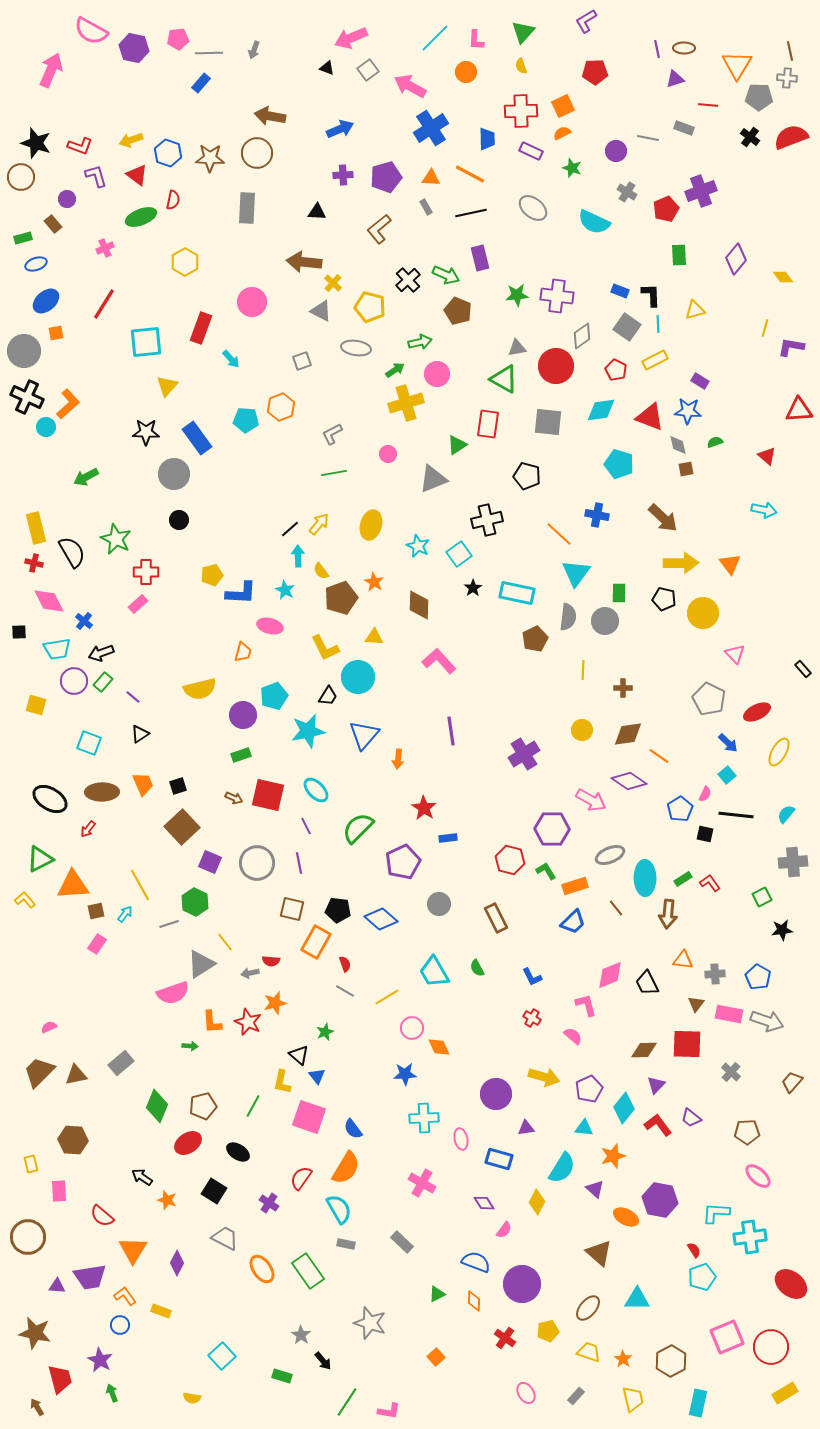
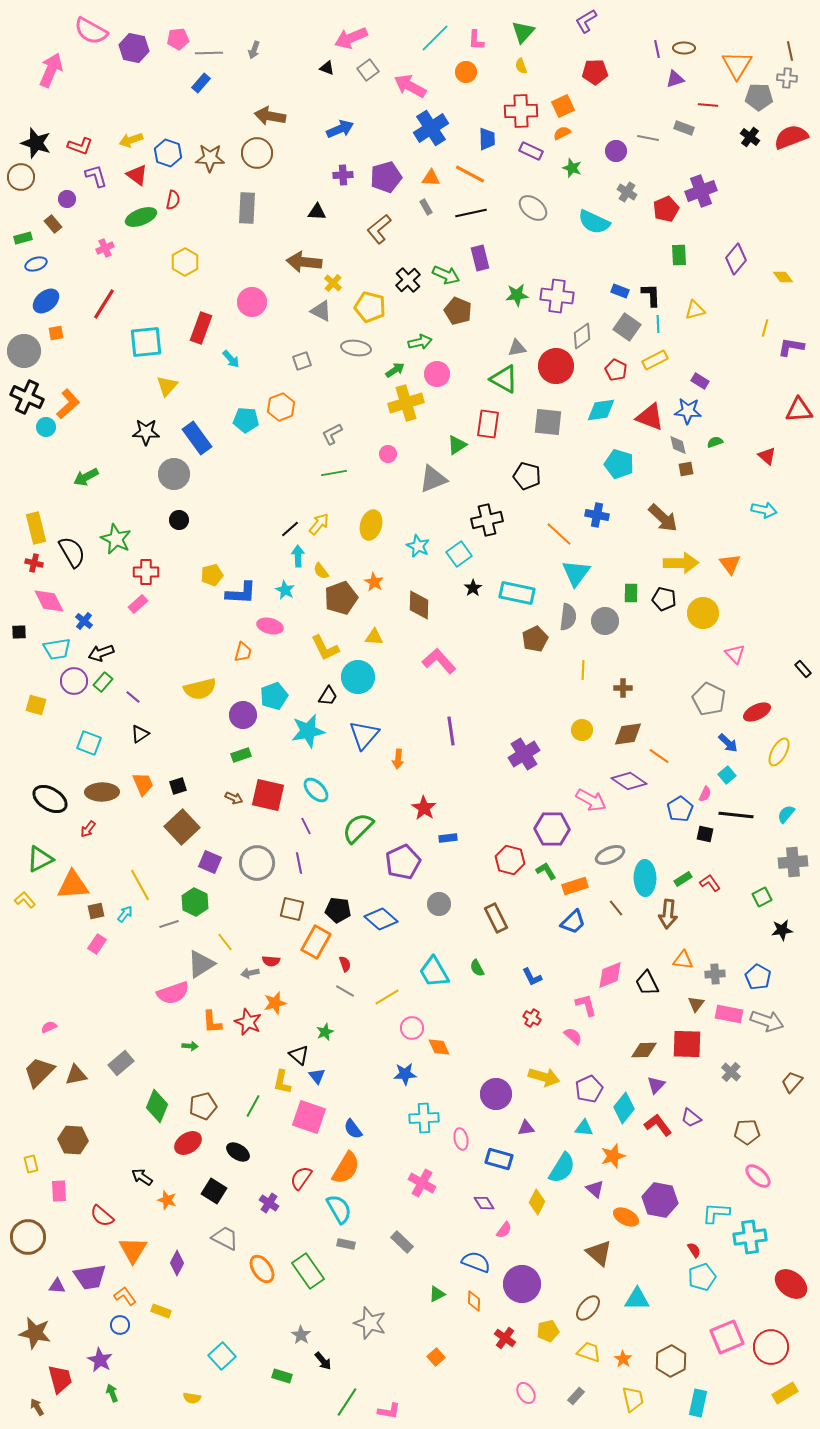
green rectangle at (619, 593): moved 12 px right
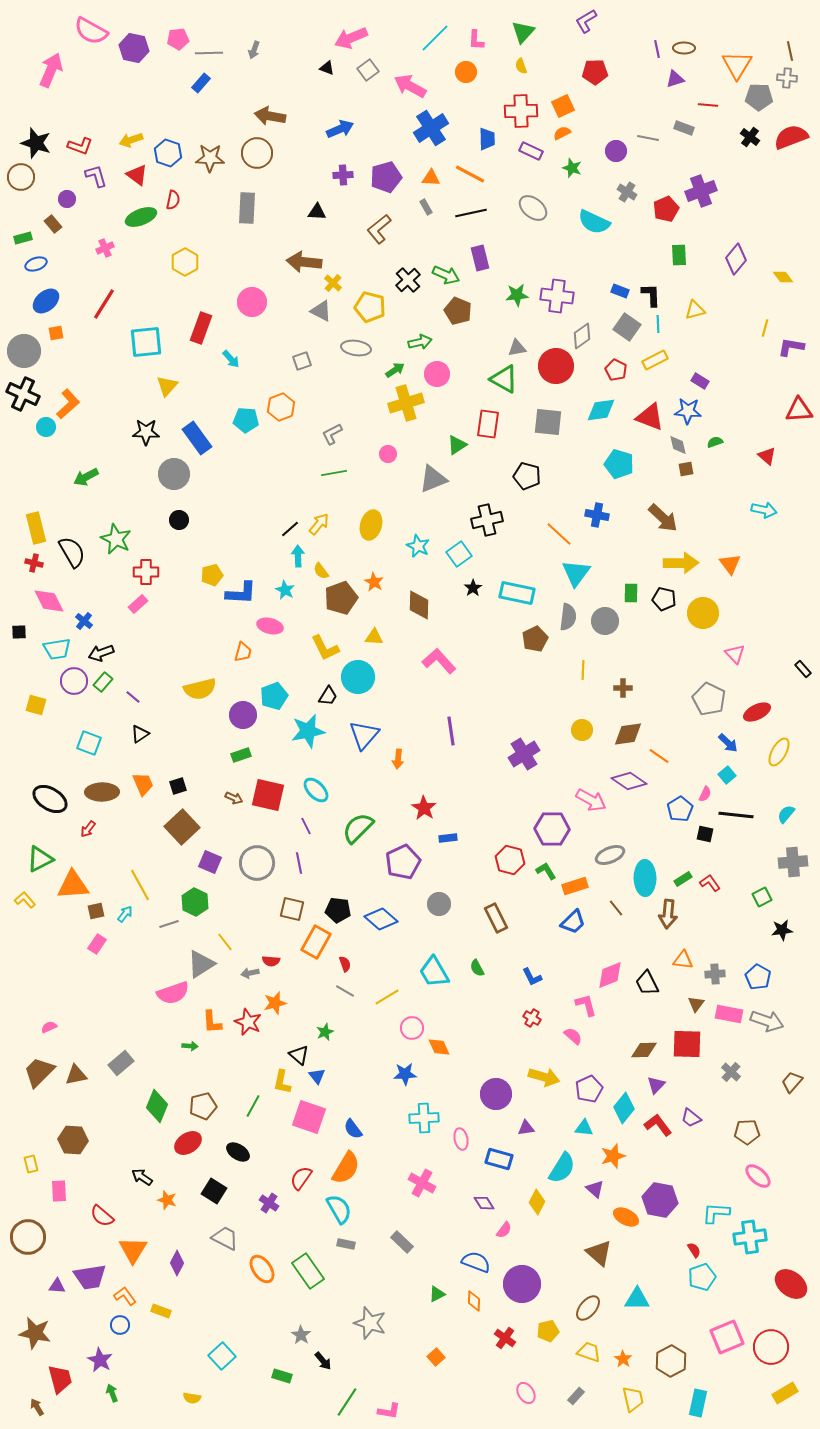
black cross at (27, 397): moved 4 px left, 3 px up
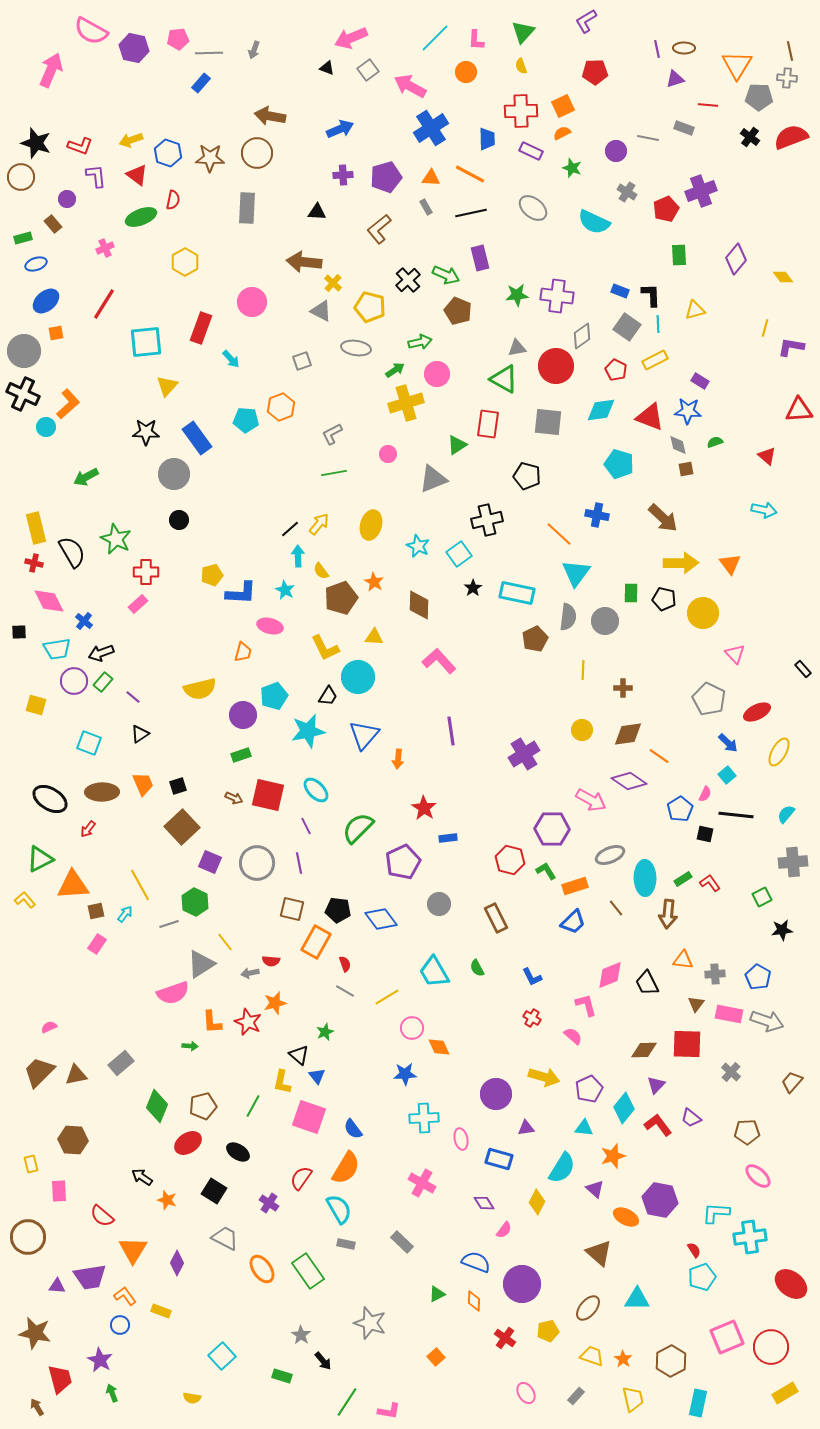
purple L-shape at (96, 176): rotated 10 degrees clockwise
blue diamond at (381, 919): rotated 12 degrees clockwise
yellow trapezoid at (589, 1352): moved 3 px right, 4 px down
